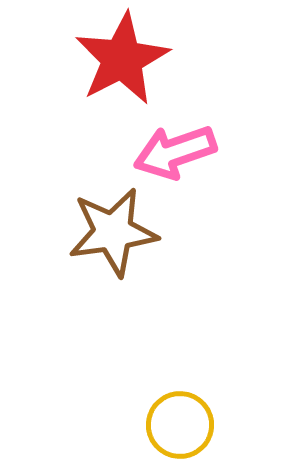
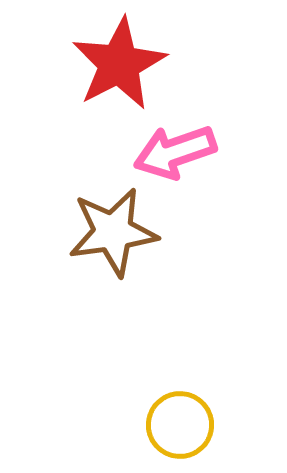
red star: moved 3 px left, 5 px down
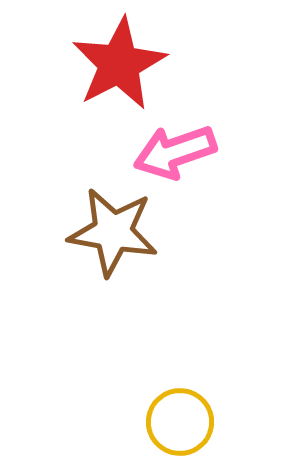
brown star: rotated 18 degrees clockwise
yellow circle: moved 3 px up
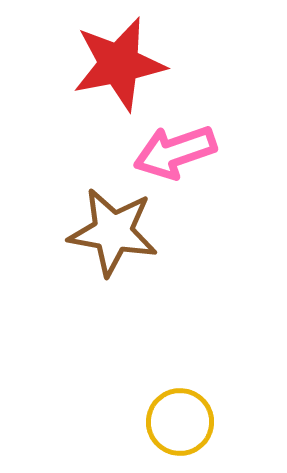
red star: rotated 16 degrees clockwise
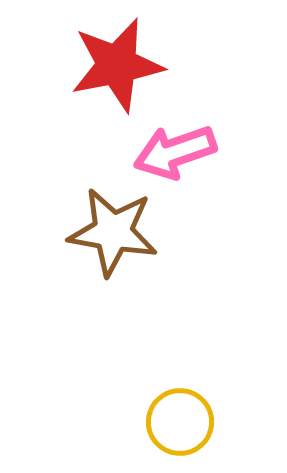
red star: moved 2 px left, 1 px down
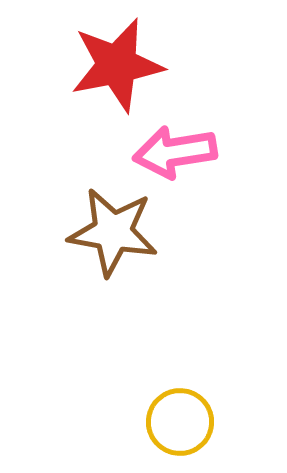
pink arrow: rotated 10 degrees clockwise
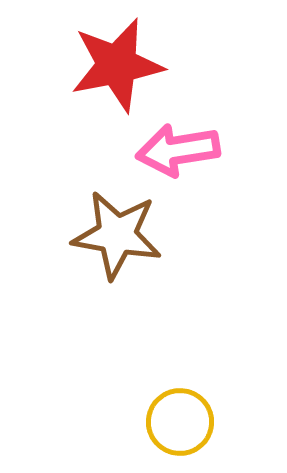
pink arrow: moved 3 px right, 2 px up
brown star: moved 4 px right, 3 px down
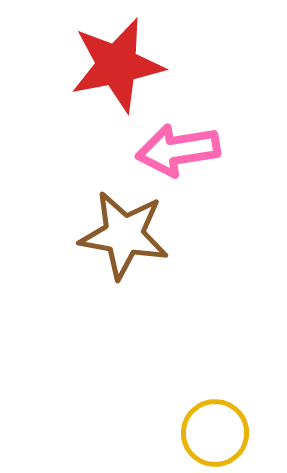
brown star: moved 7 px right
yellow circle: moved 35 px right, 11 px down
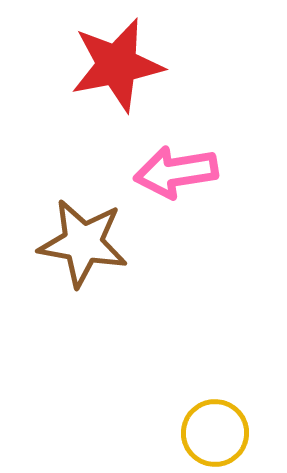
pink arrow: moved 2 px left, 22 px down
brown star: moved 41 px left, 8 px down
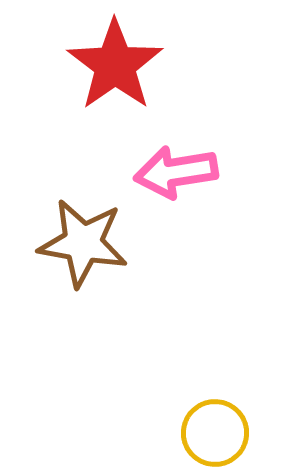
red star: moved 2 px left; rotated 24 degrees counterclockwise
